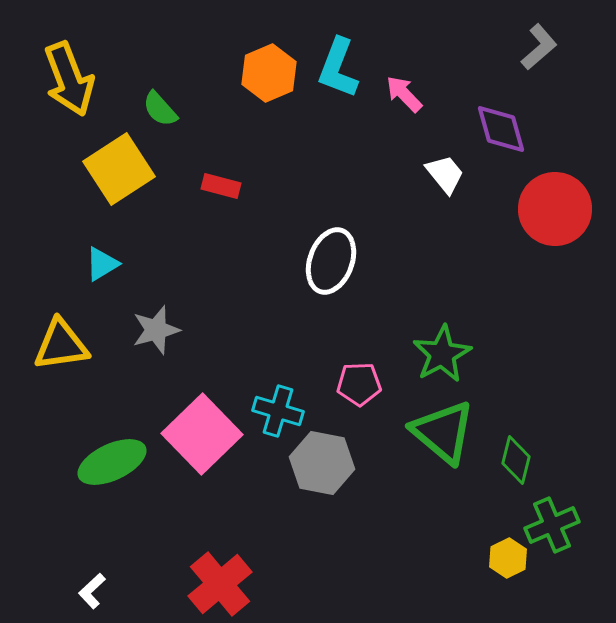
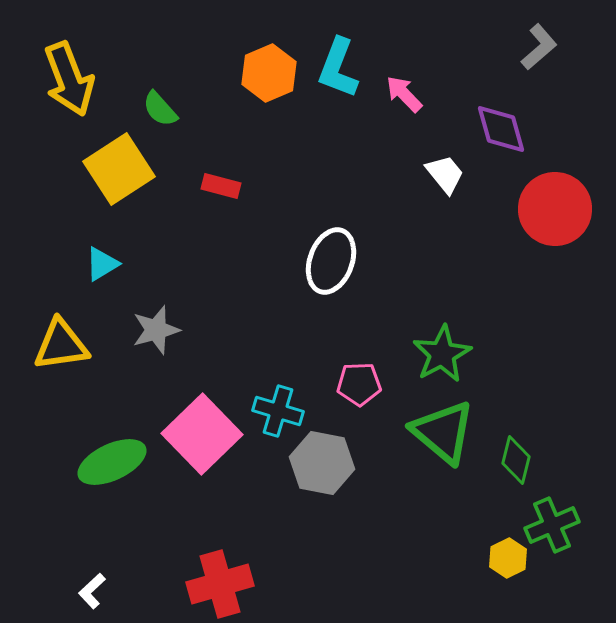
red cross: rotated 24 degrees clockwise
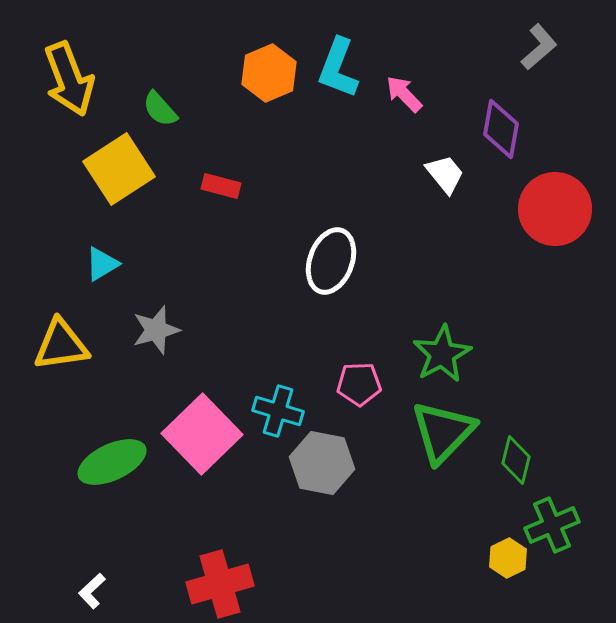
purple diamond: rotated 26 degrees clockwise
green triangle: rotated 34 degrees clockwise
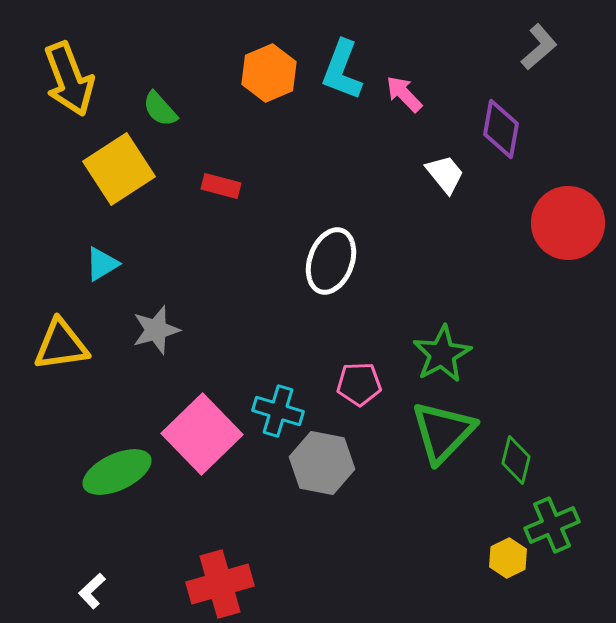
cyan L-shape: moved 4 px right, 2 px down
red circle: moved 13 px right, 14 px down
green ellipse: moved 5 px right, 10 px down
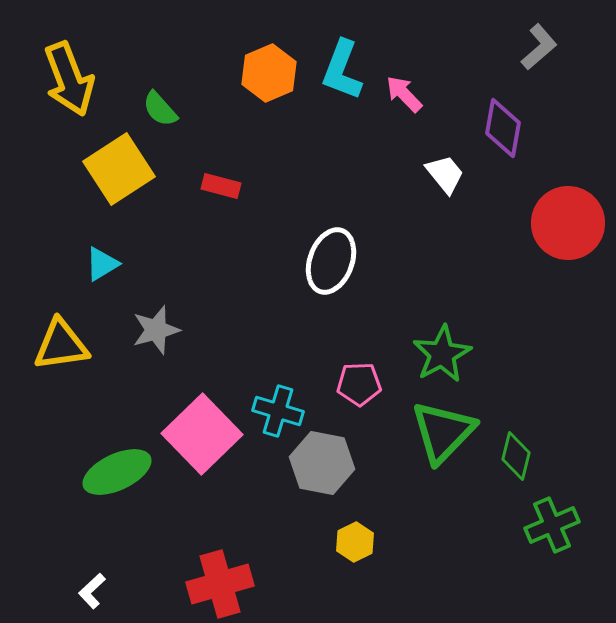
purple diamond: moved 2 px right, 1 px up
green diamond: moved 4 px up
yellow hexagon: moved 153 px left, 16 px up
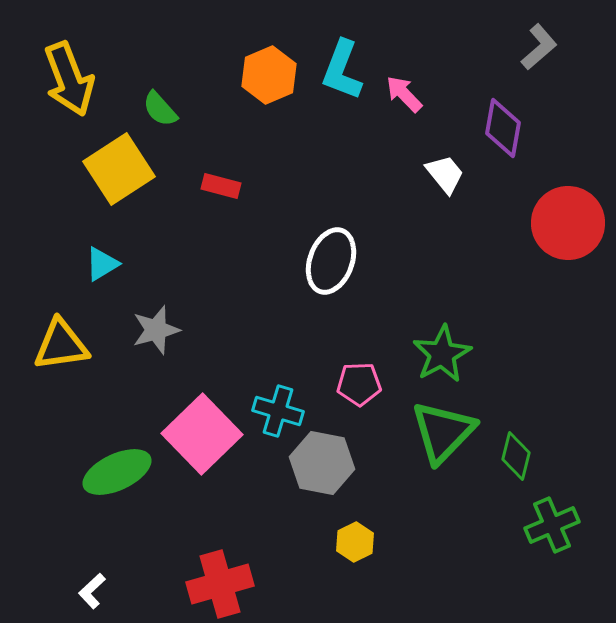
orange hexagon: moved 2 px down
